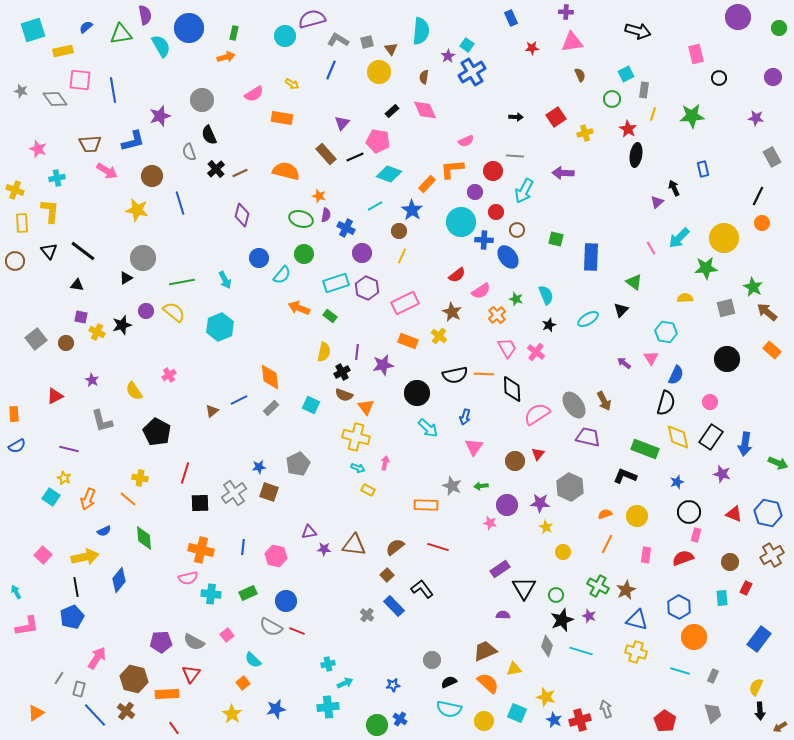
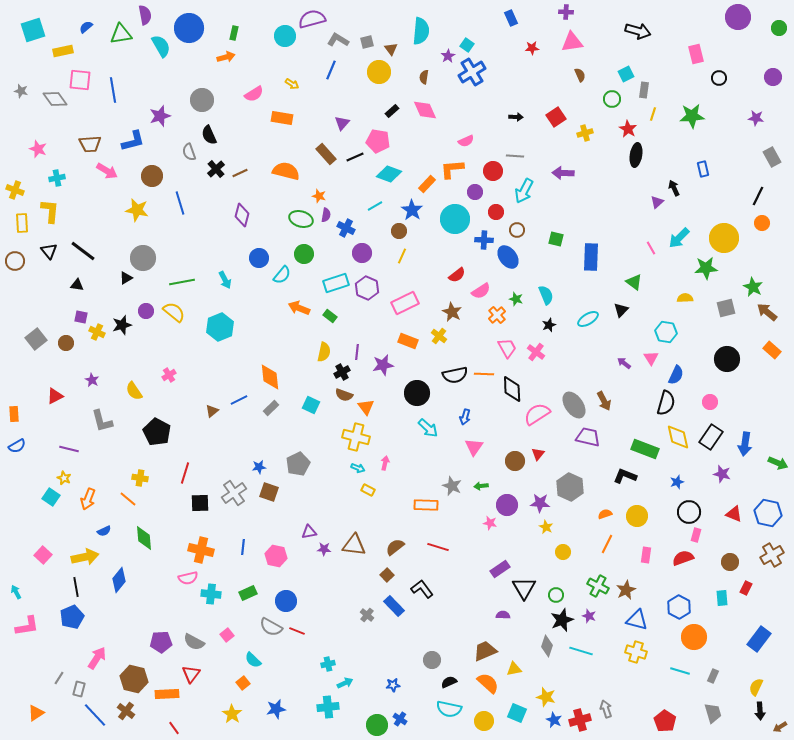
cyan circle at (461, 222): moved 6 px left, 3 px up
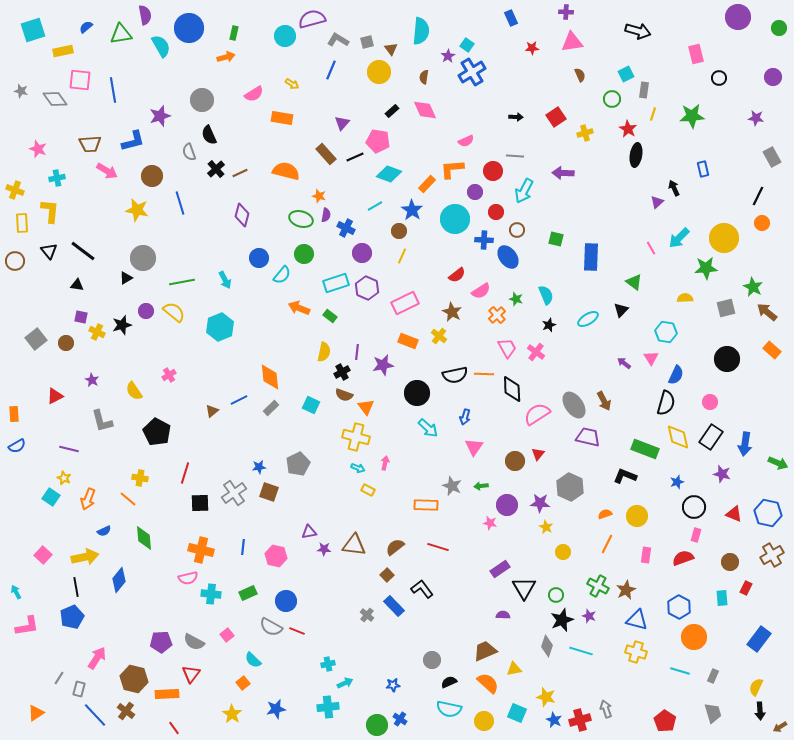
black circle at (689, 512): moved 5 px right, 5 px up
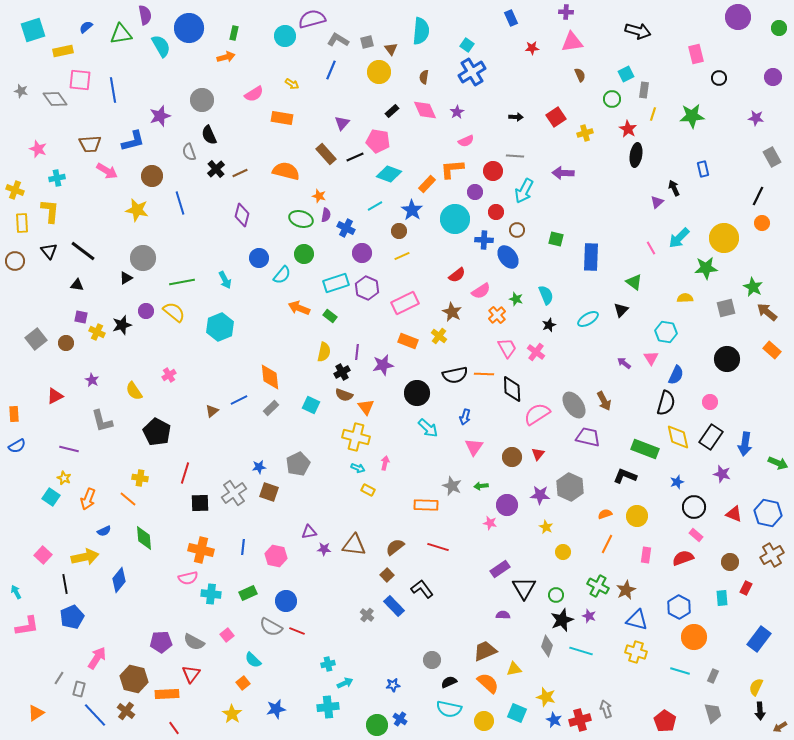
purple star at (448, 56): moved 9 px right, 56 px down
yellow line at (402, 256): rotated 42 degrees clockwise
brown circle at (515, 461): moved 3 px left, 4 px up
purple star at (540, 503): moved 8 px up
pink rectangle at (696, 535): rotated 64 degrees counterclockwise
black line at (76, 587): moved 11 px left, 3 px up
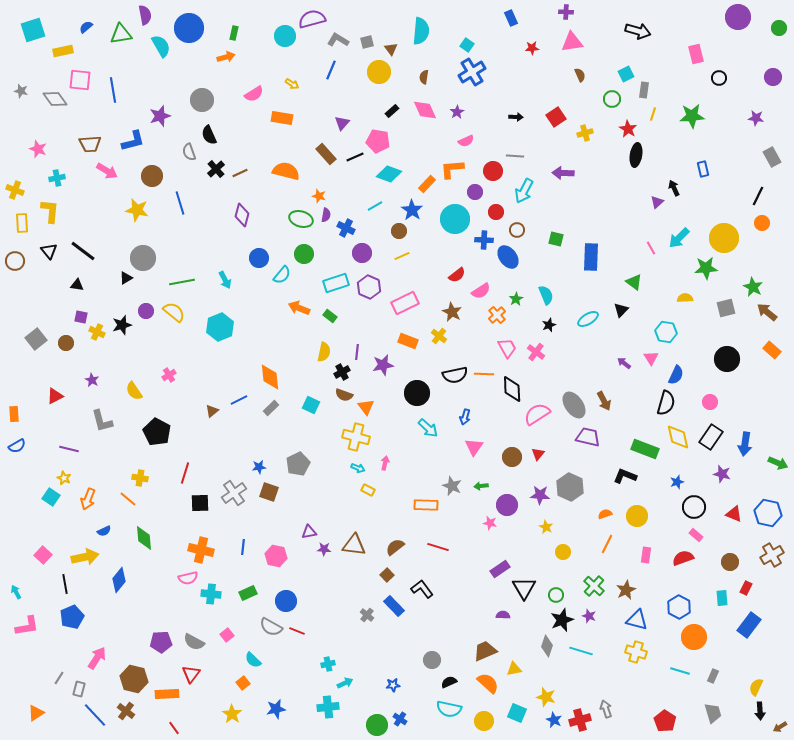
purple hexagon at (367, 288): moved 2 px right, 1 px up
green star at (516, 299): rotated 24 degrees clockwise
green cross at (598, 586): moved 4 px left; rotated 15 degrees clockwise
blue rectangle at (759, 639): moved 10 px left, 14 px up
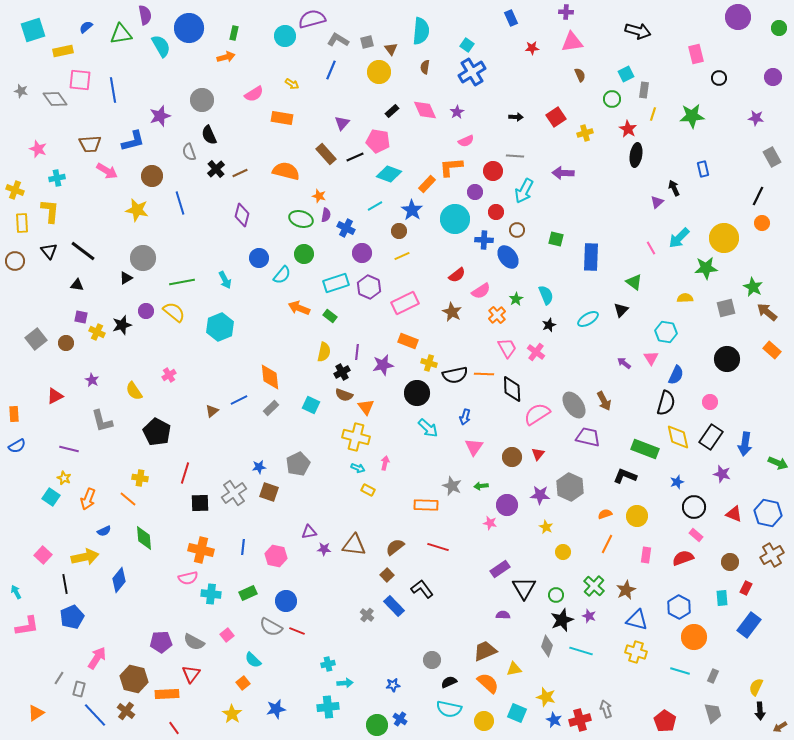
brown semicircle at (424, 77): moved 1 px right, 10 px up
orange L-shape at (452, 169): moved 1 px left, 2 px up
yellow cross at (439, 336): moved 10 px left, 27 px down; rotated 21 degrees counterclockwise
cyan arrow at (345, 683): rotated 21 degrees clockwise
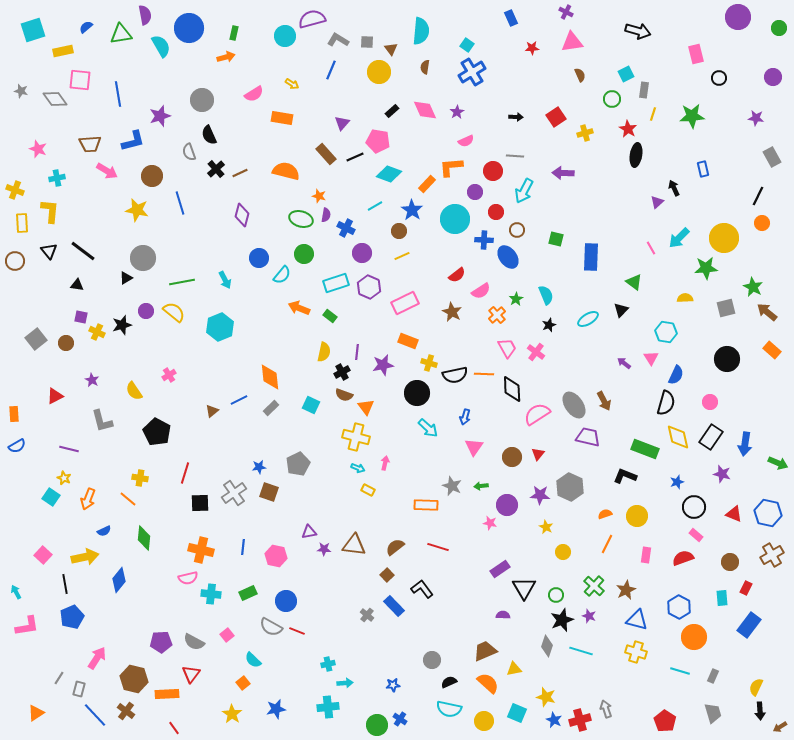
purple cross at (566, 12): rotated 24 degrees clockwise
gray square at (367, 42): rotated 16 degrees clockwise
blue line at (113, 90): moved 5 px right, 4 px down
green diamond at (144, 538): rotated 10 degrees clockwise
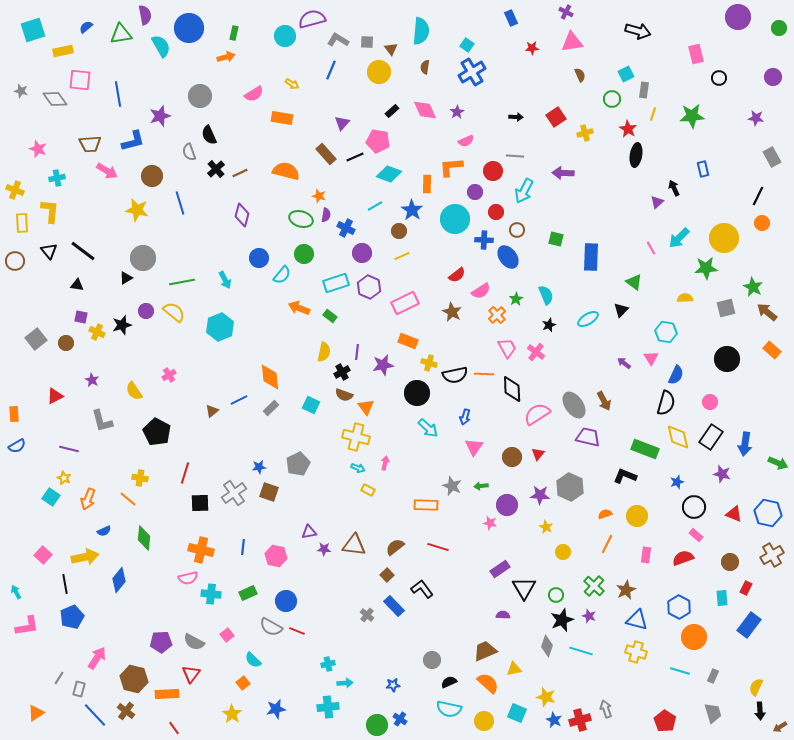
gray circle at (202, 100): moved 2 px left, 4 px up
orange rectangle at (427, 184): rotated 42 degrees counterclockwise
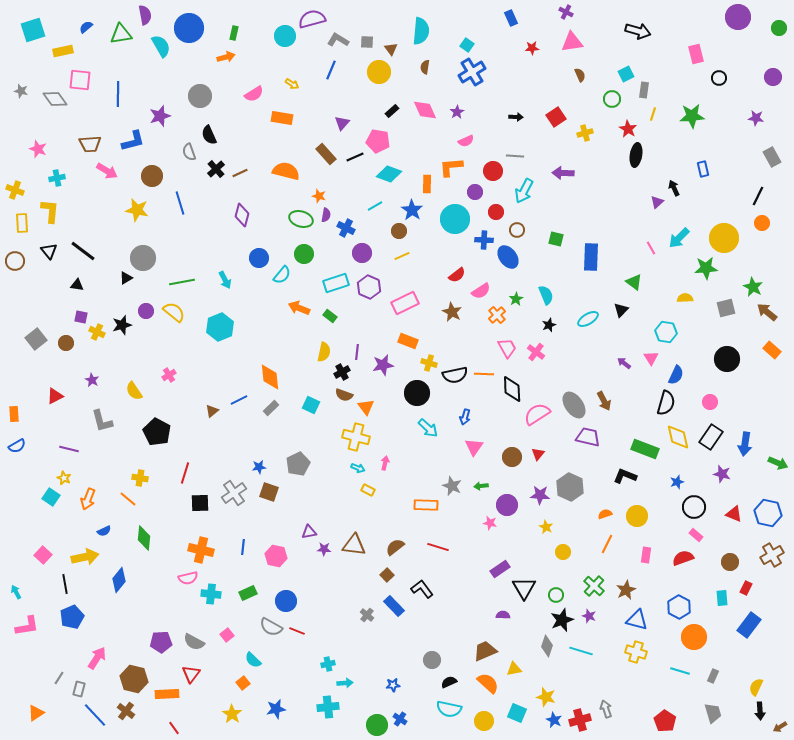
blue line at (118, 94): rotated 10 degrees clockwise
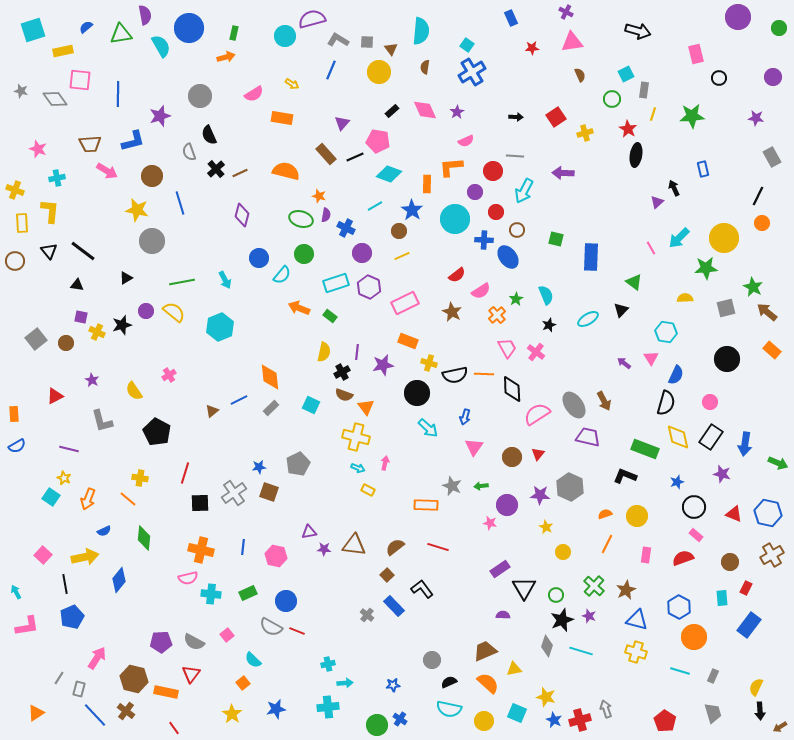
gray circle at (143, 258): moved 9 px right, 17 px up
orange rectangle at (167, 694): moved 1 px left, 2 px up; rotated 15 degrees clockwise
